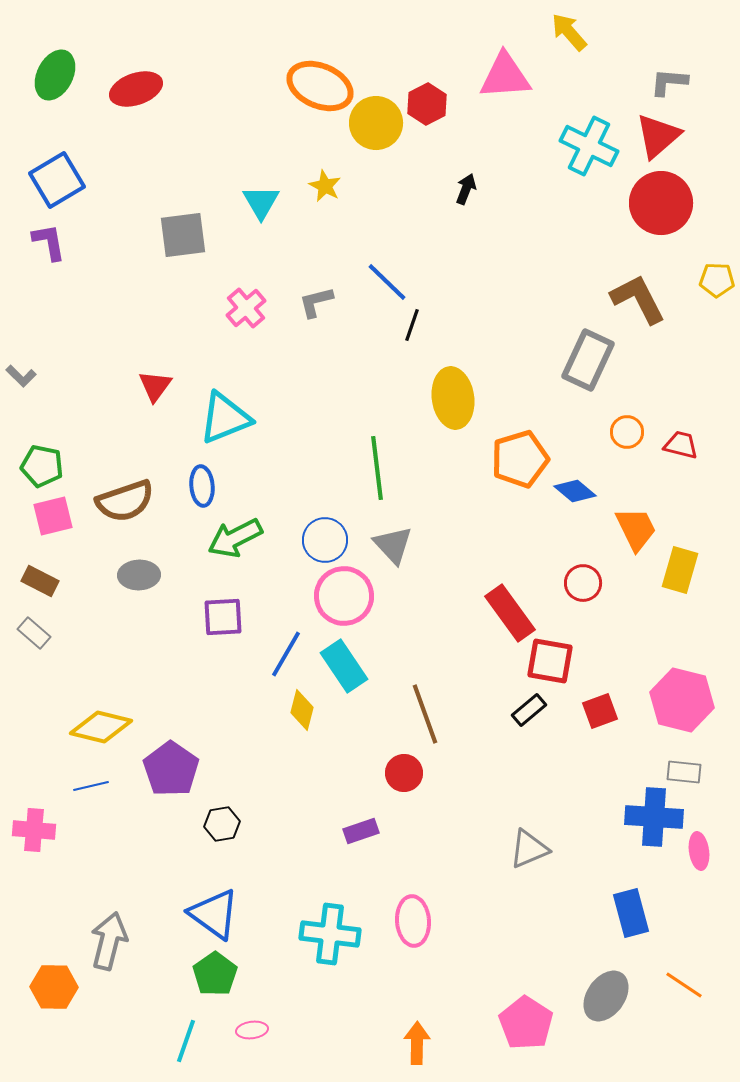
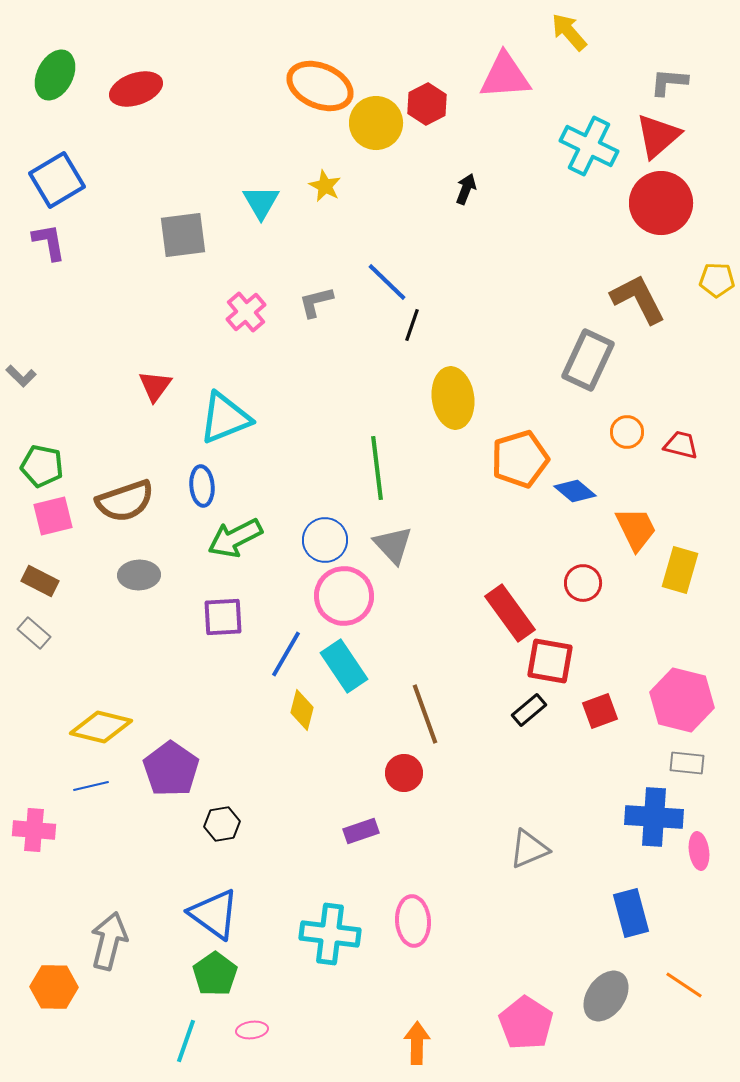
pink cross at (246, 308): moved 4 px down
gray rectangle at (684, 772): moved 3 px right, 9 px up
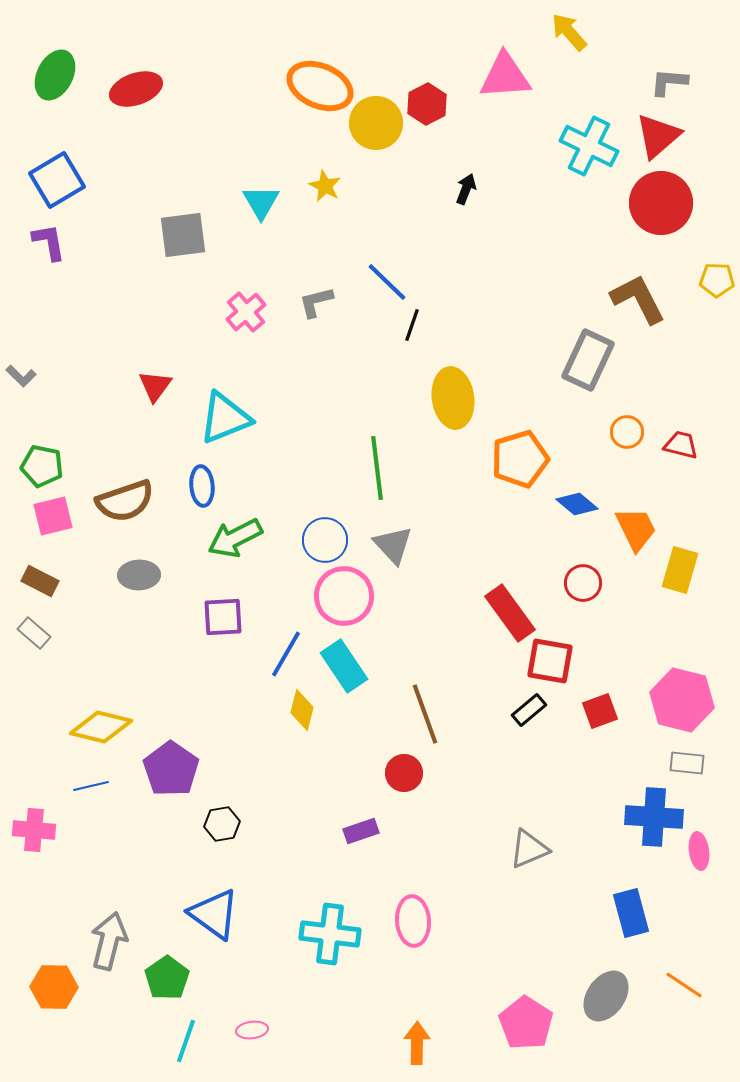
blue diamond at (575, 491): moved 2 px right, 13 px down
green pentagon at (215, 974): moved 48 px left, 4 px down
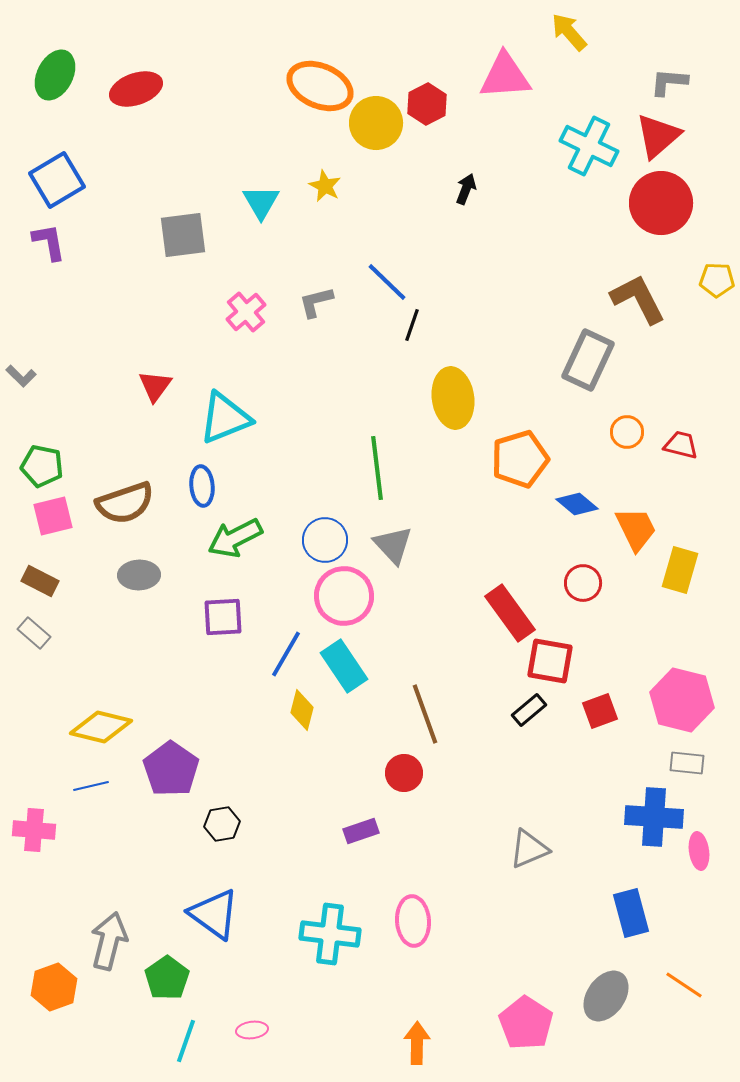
brown semicircle at (125, 501): moved 2 px down
orange hexagon at (54, 987): rotated 21 degrees counterclockwise
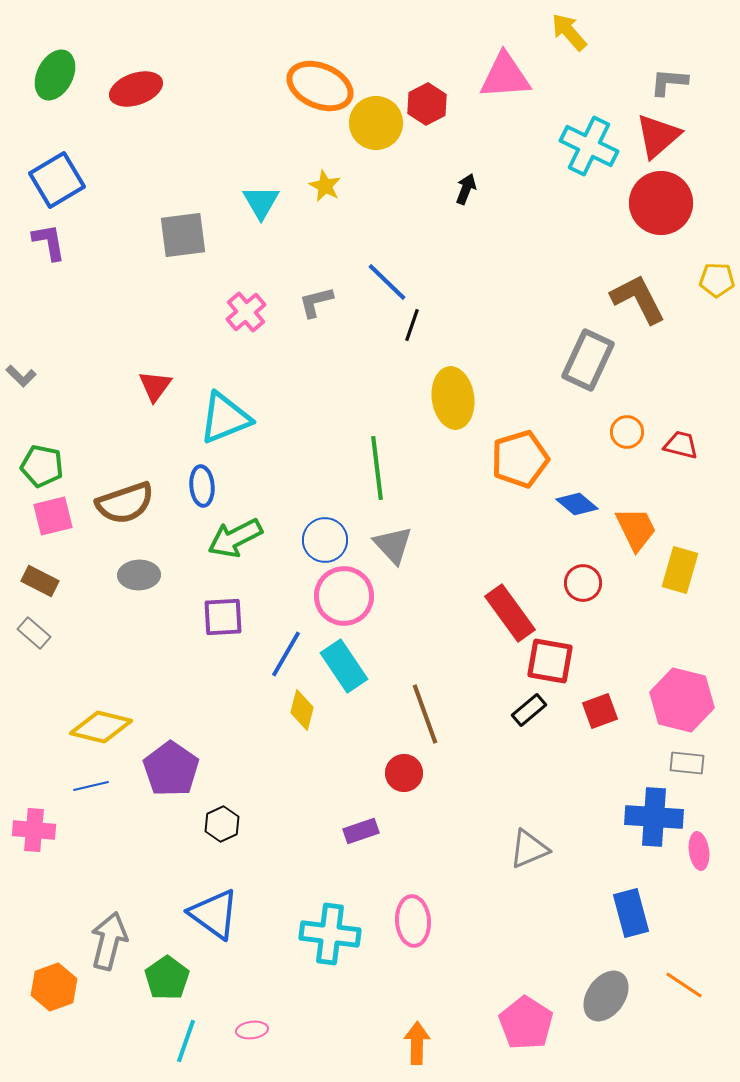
black hexagon at (222, 824): rotated 16 degrees counterclockwise
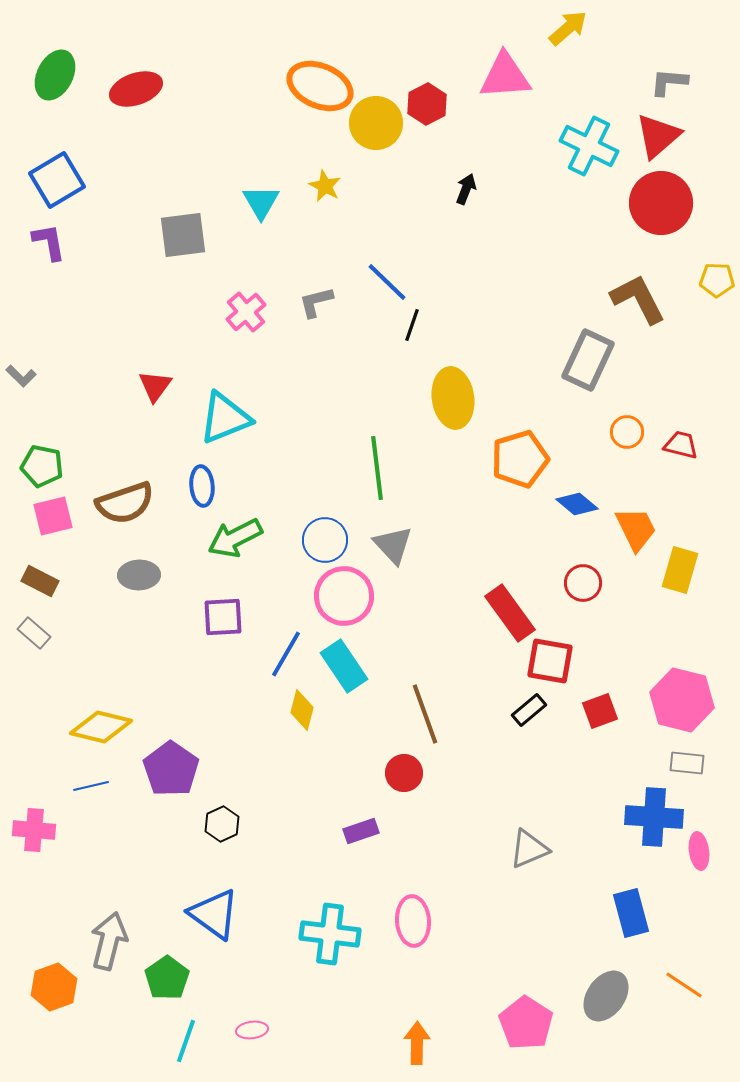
yellow arrow at (569, 32): moved 1 px left, 4 px up; rotated 90 degrees clockwise
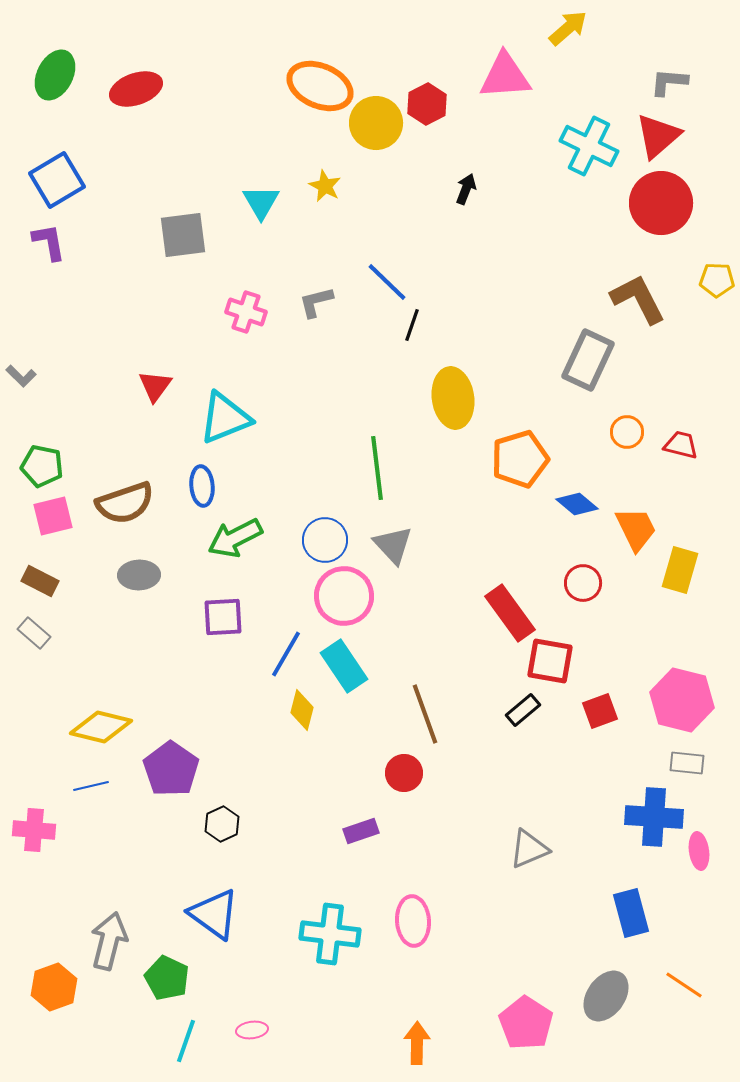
pink cross at (246, 312): rotated 30 degrees counterclockwise
black rectangle at (529, 710): moved 6 px left
green pentagon at (167, 978): rotated 12 degrees counterclockwise
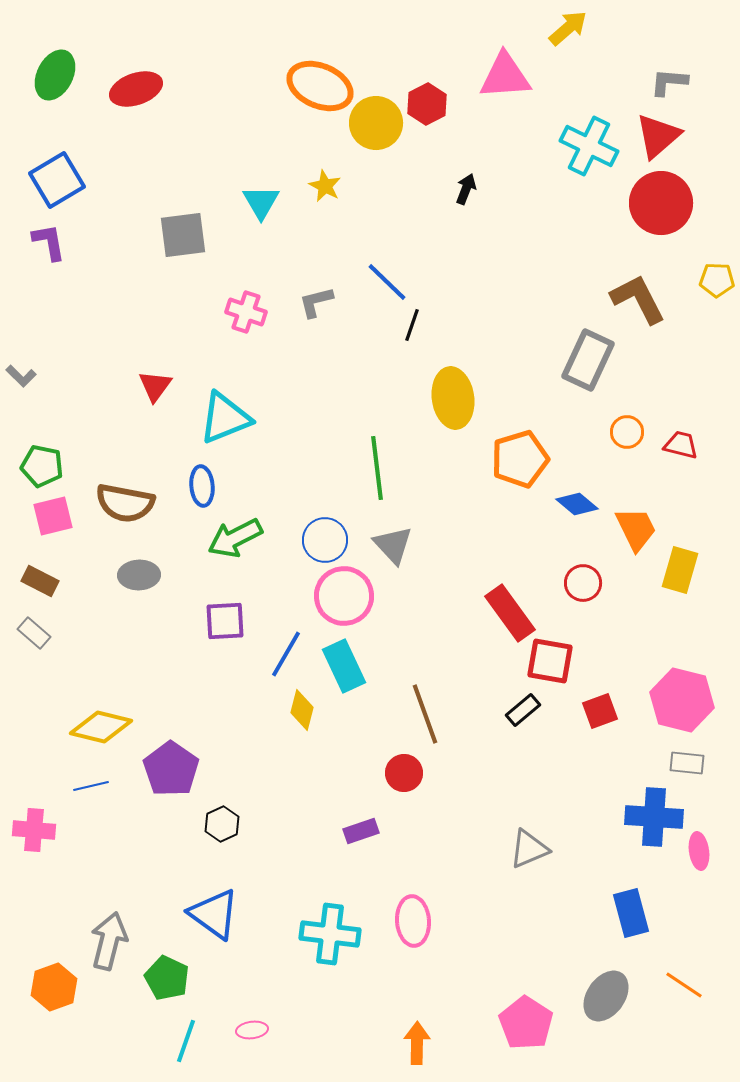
brown semicircle at (125, 503): rotated 30 degrees clockwise
purple square at (223, 617): moved 2 px right, 4 px down
cyan rectangle at (344, 666): rotated 9 degrees clockwise
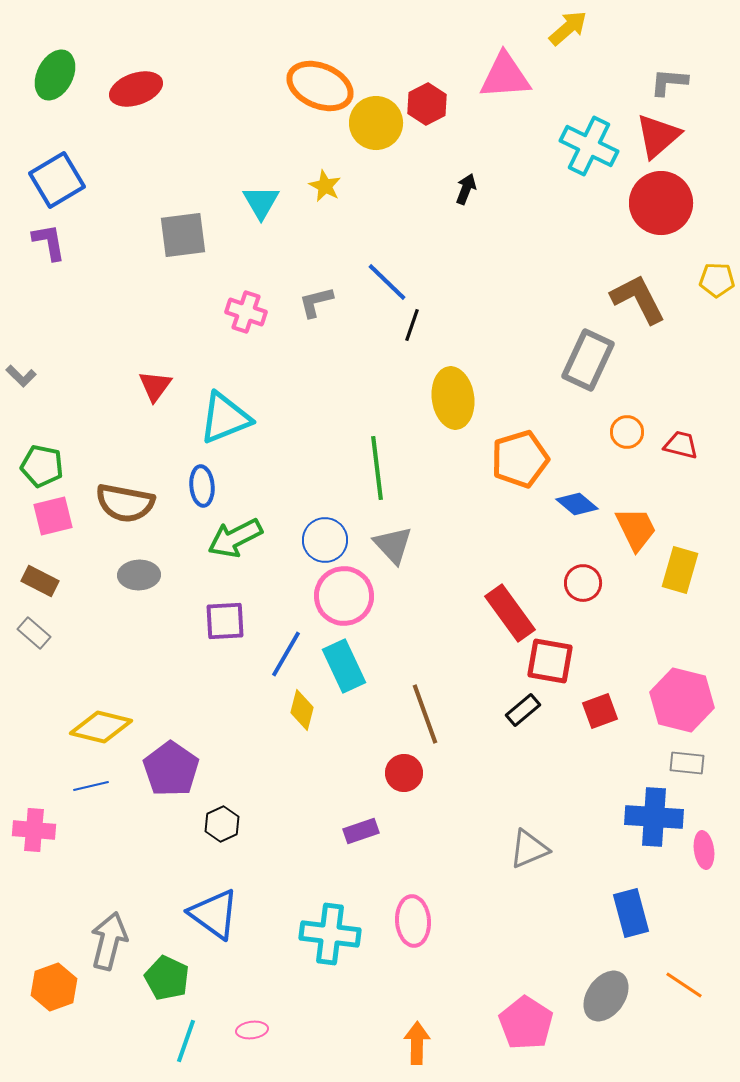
pink ellipse at (699, 851): moved 5 px right, 1 px up
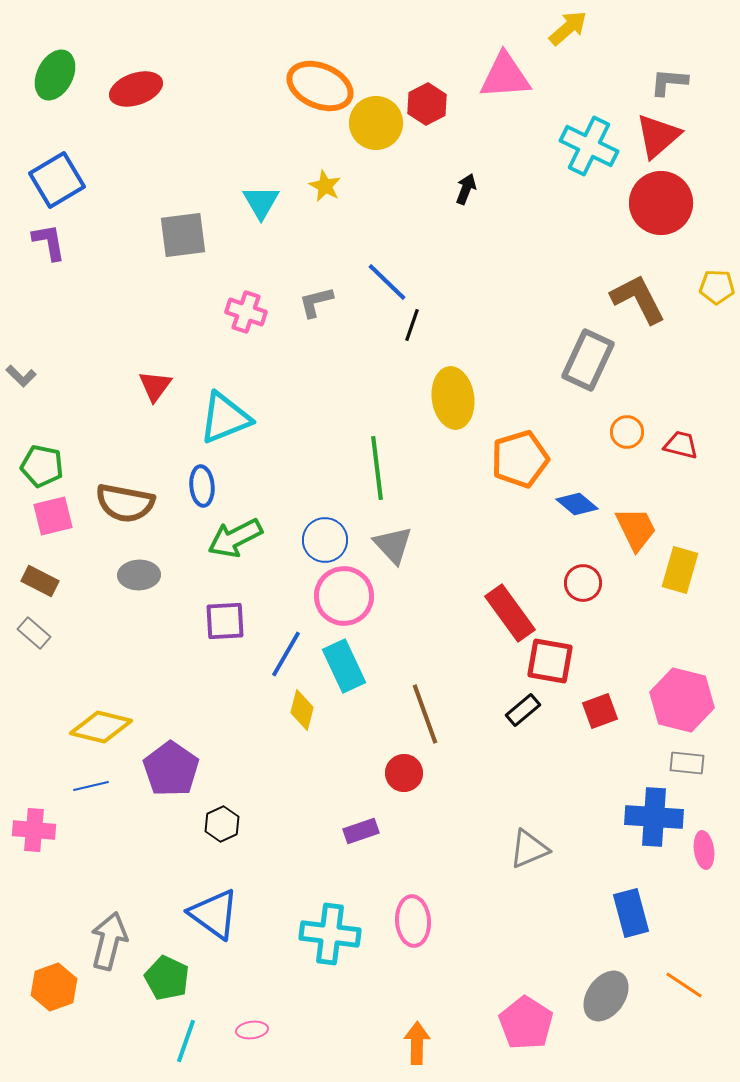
yellow pentagon at (717, 280): moved 7 px down
